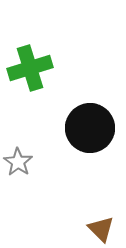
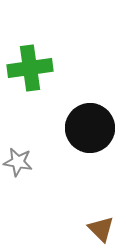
green cross: rotated 9 degrees clockwise
gray star: rotated 24 degrees counterclockwise
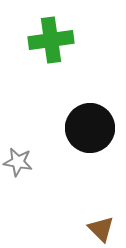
green cross: moved 21 px right, 28 px up
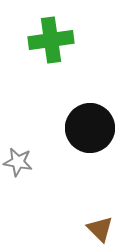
brown triangle: moved 1 px left
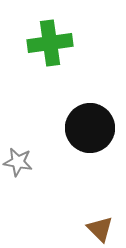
green cross: moved 1 px left, 3 px down
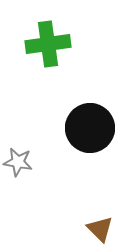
green cross: moved 2 px left, 1 px down
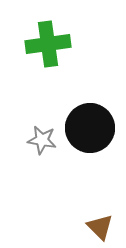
gray star: moved 24 px right, 22 px up
brown triangle: moved 2 px up
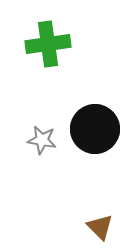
black circle: moved 5 px right, 1 px down
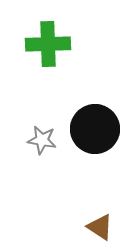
green cross: rotated 6 degrees clockwise
brown triangle: rotated 12 degrees counterclockwise
